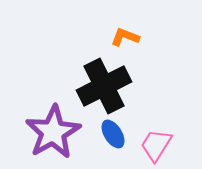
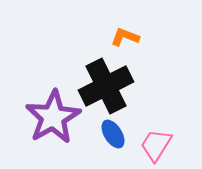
black cross: moved 2 px right
purple star: moved 15 px up
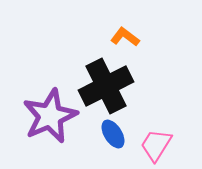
orange L-shape: rotated 16 degrees clockwise
purple star: moved 3 px left, 1 px up; rotated 6 degrees clockwise
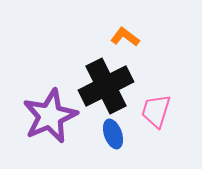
blue ellipse: rotated 12 degrees clockwise
pink trapezoid: moved 34 px up; rotated 15 degrees counterclockwise
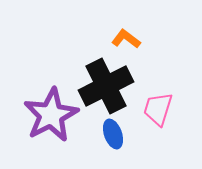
orange L-shape: moved 1 px right, 2 px down
pink trapezoid: moved 2 px right, 2 px up
purple star: moved 1 px right, 1 px up; rotated 4 degrees counterclockwise
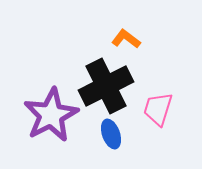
blue ellipse: moved 2 px left
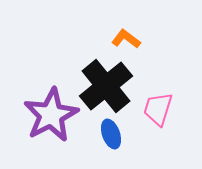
black cross: rotated 12 degrees counterclockwise
